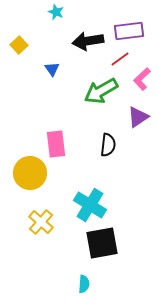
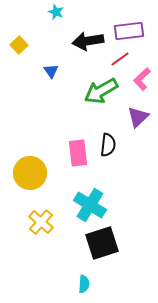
blue triangle: moved 1 px left, 2 px down
purple triangle: rotated 10 degrees counterclockwise
pink rectangle: moved 22 px right, 9 px down
black square: rotated 8 degrees counterclockwise
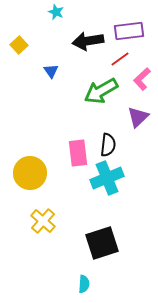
cyan cross: moved 17 px right, 27 px up; rotated 36 degrees clockwise
yellow cross: moved 2 px right, 1 px up
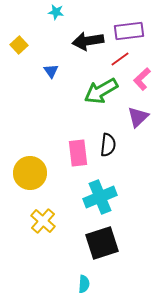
cyan star: rotated 14 degrees counterclockwise
cyan cross: moved 7 px left, 19 px down
